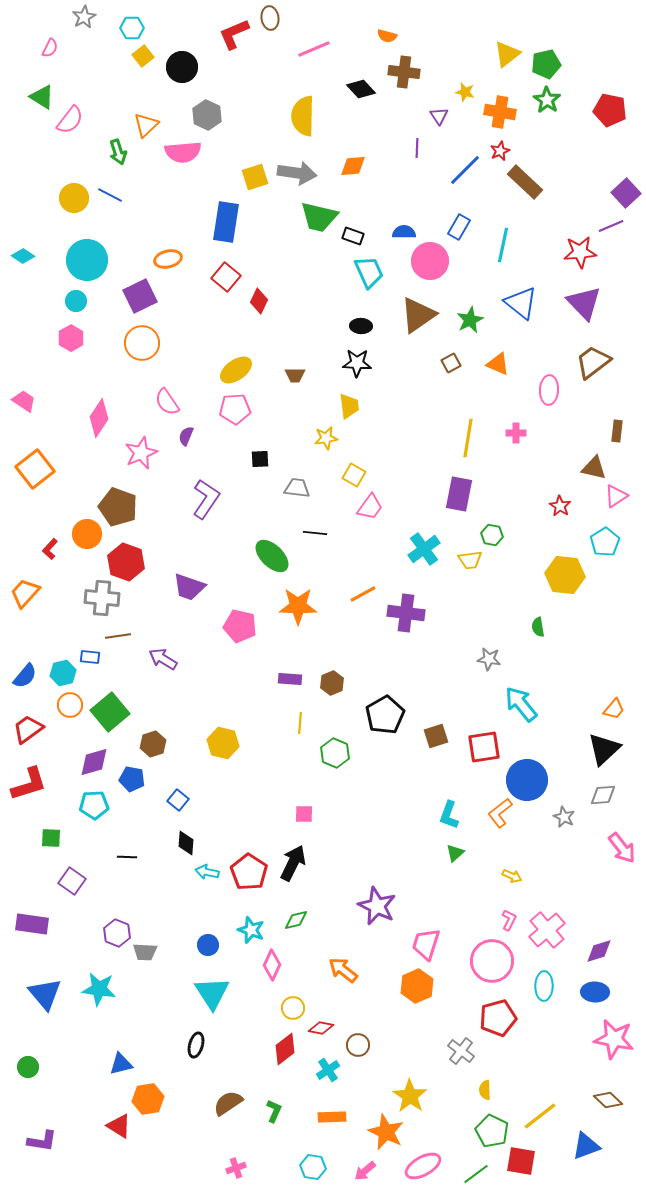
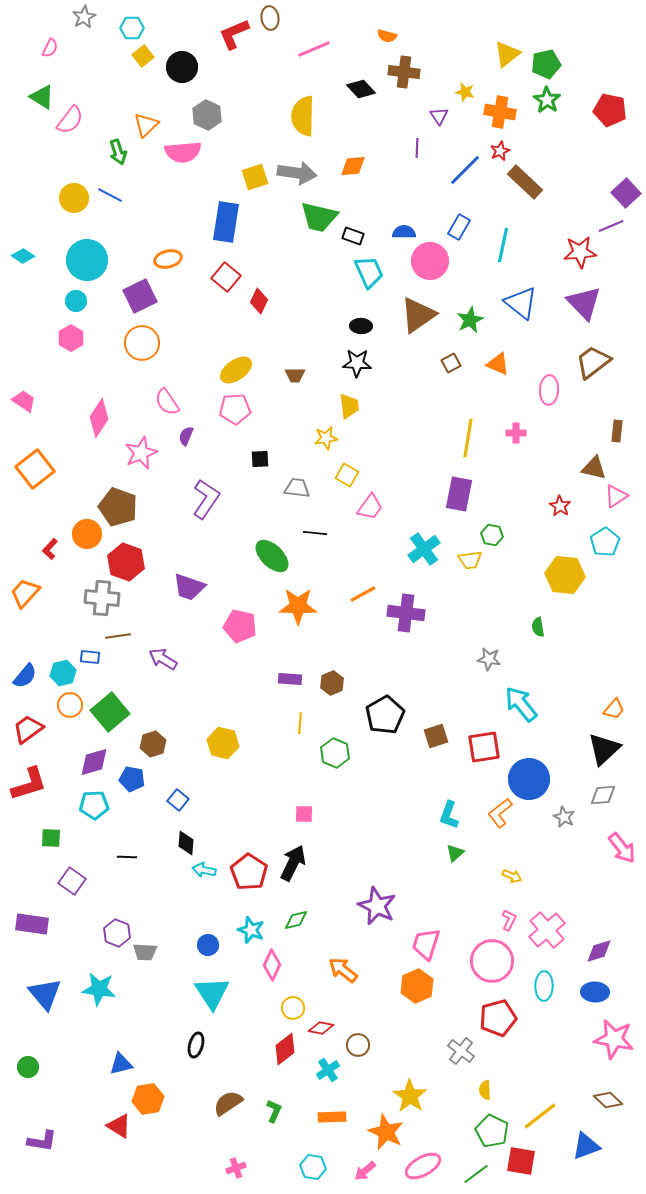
yellow square at (354, 475): moved 7 px left
blue circle at (527, 780): moved 2 px right, 1 px up
cyan arrow at (207, 872): moved 3 px left, 2 px up
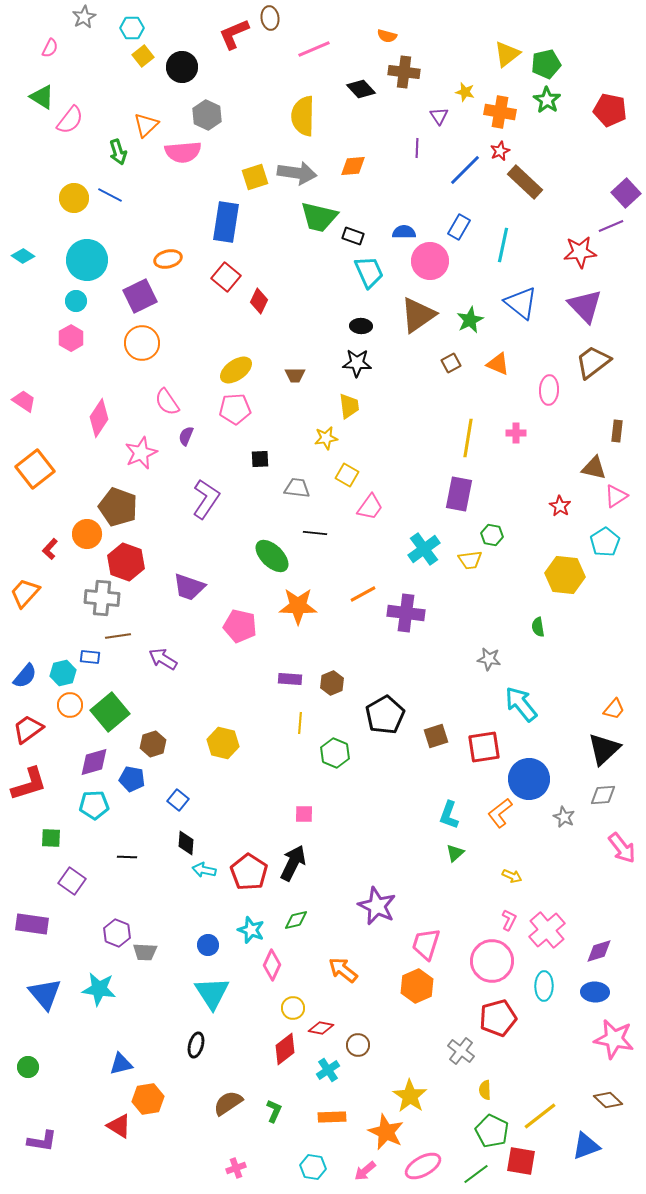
purple triangle at (584, 303): moved 1 px right, 3 px down
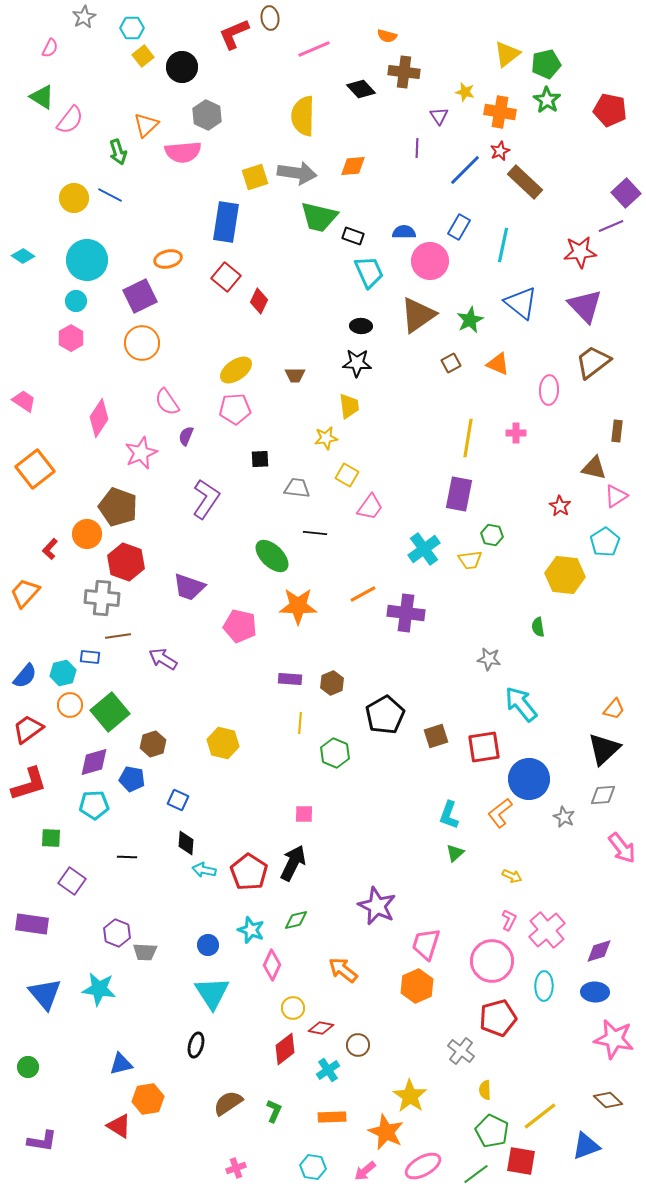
blue square at (178, 800): rotated 15 degrees counterclockwise
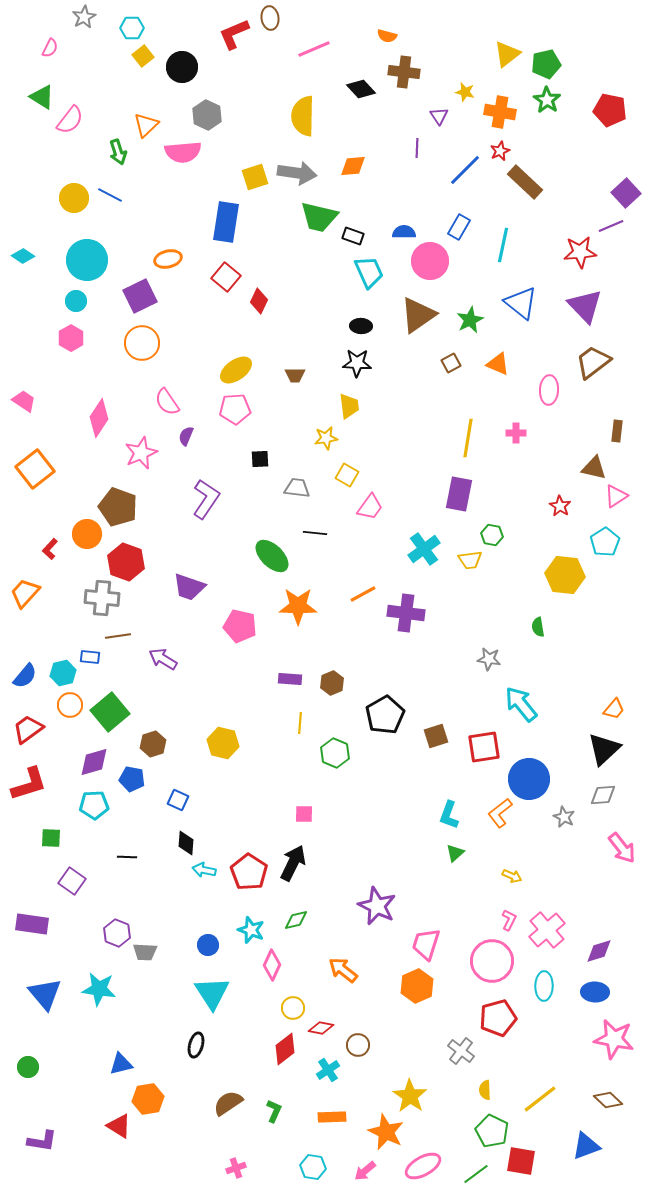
yellow line at (540, 1116): moved 17 px up
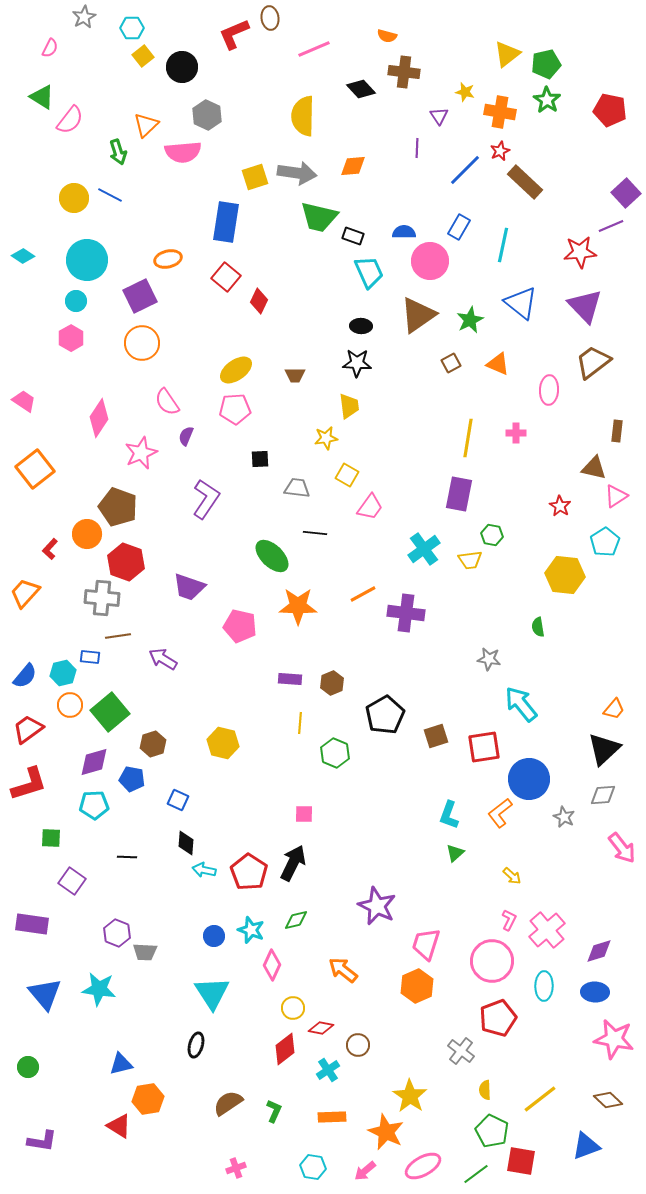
yellow arrow at (512, 876): rotated 18 degrees clockwise
blue circle at (208, 945): moved 6 px right, 9 px up
red pentagon at (498, 1018): rotated 6 degrees counterclockwise
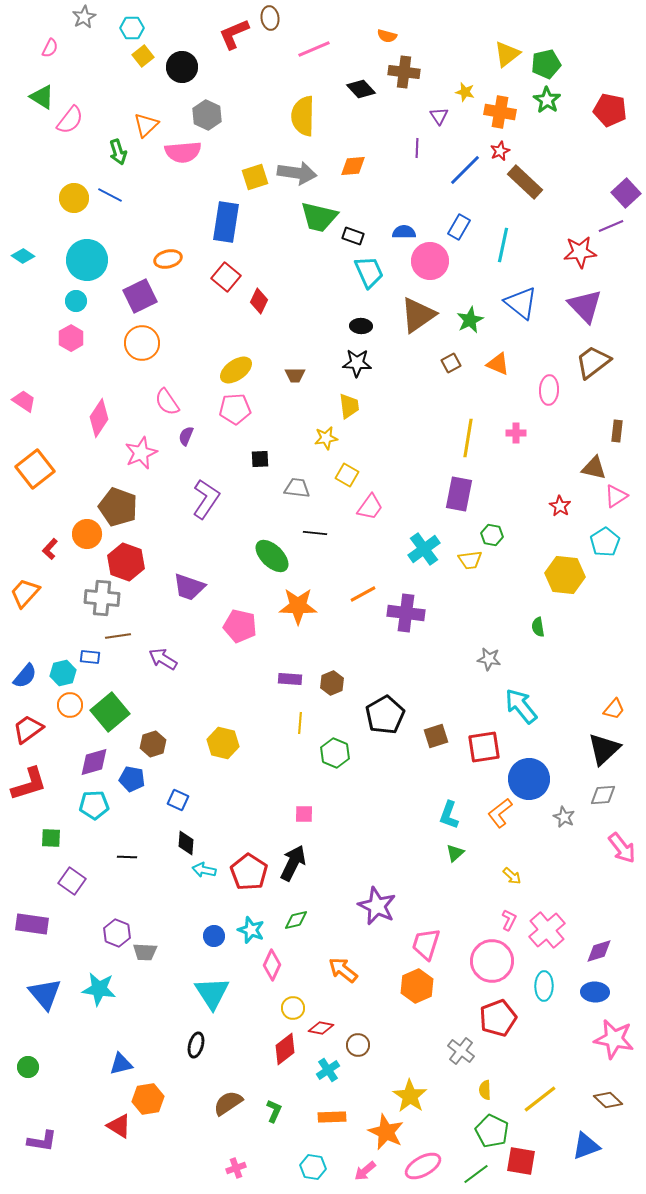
cyan arrow at (521, 704): moved 2 px down
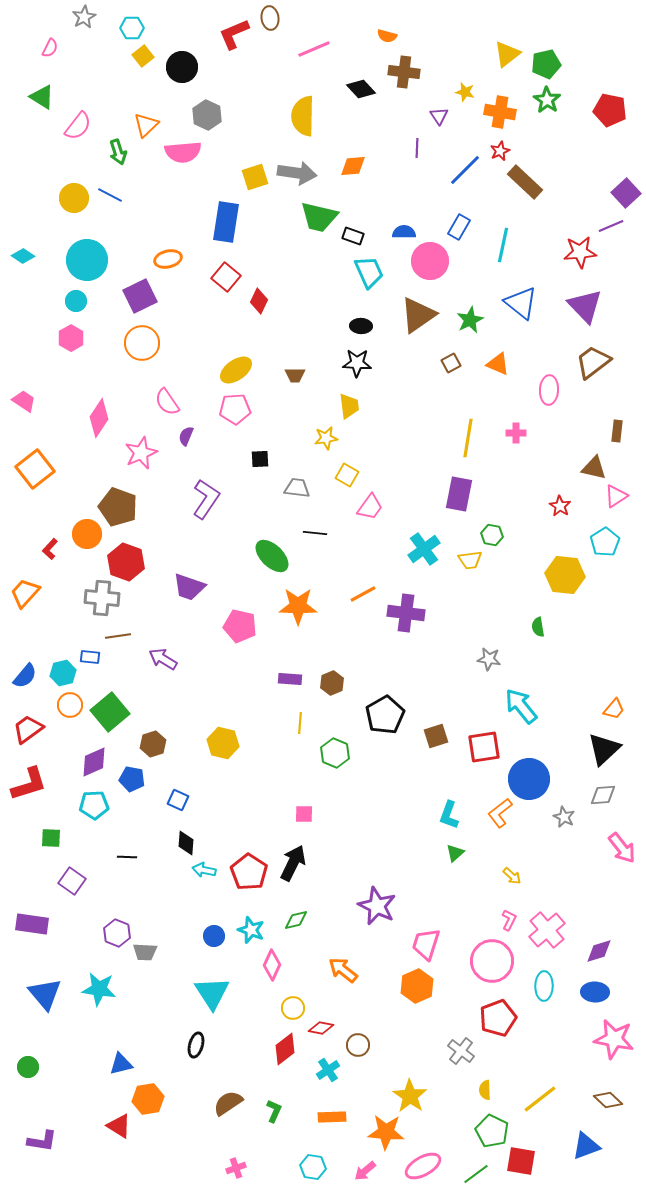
pink semicircle at (70, 120): moved 8 px right, 6 px down
purple diamond at (94, 762): rotated 8 degrees counterclockwise
orange star at (386, 1132): rotated 21 degrees counterclockwise
